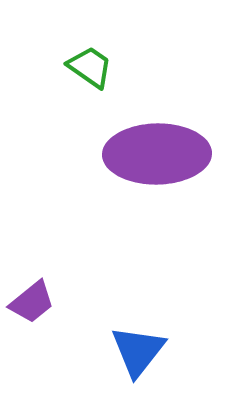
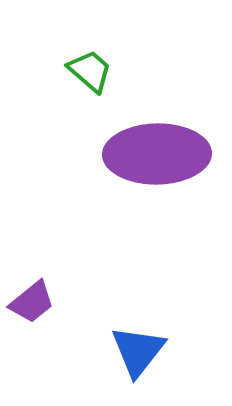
green trapezoid: moved 4 px down; rotated 6 degrees clockwise
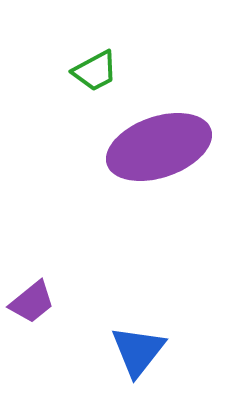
green trapezoid: moved 5 px right; rotated 111 degrees clockwise
purple ellipse: moved 2 px right, 7 px up; rotated 18 degrees counterclockwise
